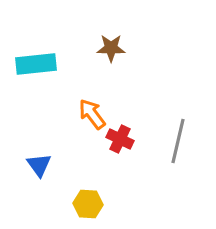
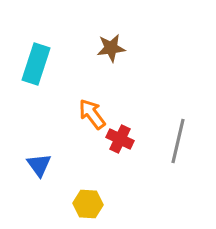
brown star: rotated 8 degrees counterclockwise
cyan rectangle: rotated 66 degrees counterclockwise
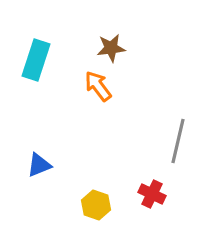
cyan rectangle: moved 4 px up
orange arrow: moved 6 px right, 28 px up
red cross: moved 32 px right, 55 px down
blue triangle: rotated 44 degrees clockwise
yellow hexagon: moved 8 px right, 1 px down; rotated 16 degrees clockwise
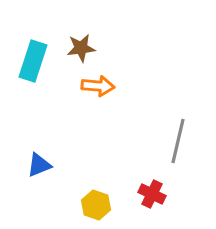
brown star: moved 30 px left
cyan rectangle: moved 3 px left, 1 px down
orange arrow: rotated 132 degrees clockwise
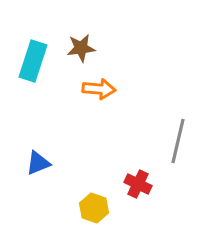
orange arrow: moved 1 px right, 3 px down
blue triangle: moved 1 px left, 2 px up
red cross: moved 14 px left, 10 px up
yellow hexagon: moved 2 px left, 3 px down
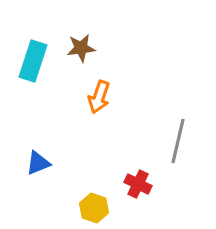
orange arrow: moved 8 px down; rotated 104 degrees clockwise
